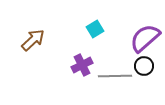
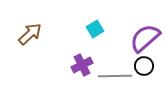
brown arrow: moved 3 px left, 6 px up
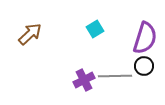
purple semicircle: rotated 148 degrees clockwise
purple cross: moved 2 px right, 15 px down
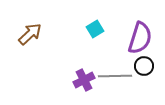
purple semicircle: moved 5 px left
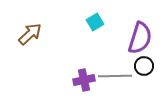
cyan square: moved 7 px up
purple cross: rotated 15 degrees clockwise
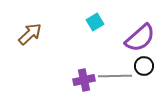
purple semicircle: rotated 32 degrees clockwise
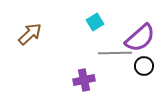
gray line: moved 23 px up
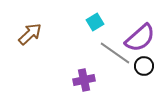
gray line: rotated 36 degrees clockwise
